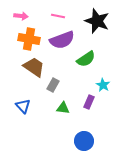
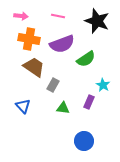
purple semicircle: moved 4 px down
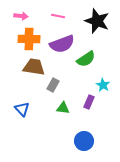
orange cross: rotated 10 degrees counterclockwise
brown trapezoid: rotated 25 degrees counterclockwise
blue triangle: moved 1 px left, 3 px down
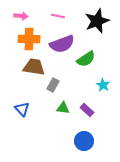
black star: rotated 30 degrees clockwise
purple rectangle: moved 2 px left, 8 px down; rotated 72 degrees counterclockwise
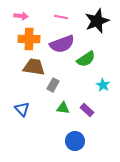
pink line: moved 3 px right, 1 px down
blue circle: moved 9 px left
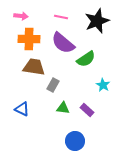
purple semicircle: moved 1 px right, 1 px up; rotated 60 degrees clockwise
blue triangle: rotated 21 degrees counterclockwise
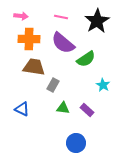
black star: rotated 10 degrees counterclockwise
blue circle: moved 1 px right, 2 px down
